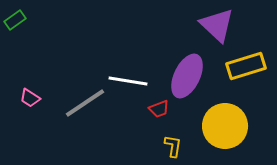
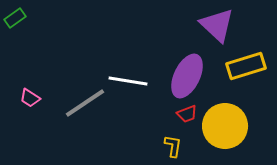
green rectangle: moved 2 px up
red trapezoid: moved 28 px right, 5 px down
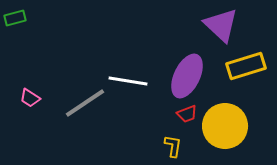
green rectangle: rotated 20 degrees clockwise
purple triangle: moved 4 px right
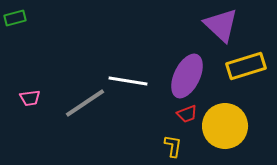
pink trapezoid: rotated 40 degrees counterclockwise
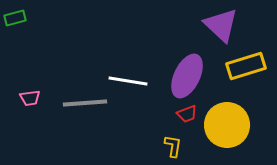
gray line: rotated 30 degrees clockwise
yellow circle: moved 2 px right, 1 px up
